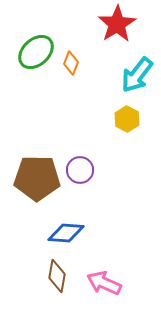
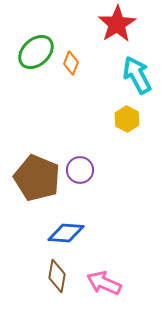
cyan arrow: rotated 114 degrees clockwise
brown pentagon: rotated 21 degrees clockwise
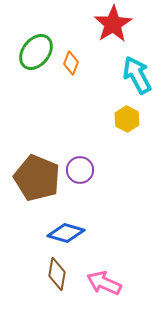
red star: moved 4 px left
green ellipse: rotated 9 degrees counterclockwise
blue diamond: rotated 12 degrees clockwise
brown diamond: moved 2 px up
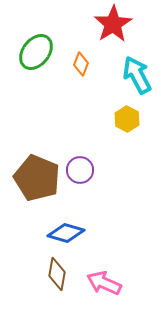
orange diamond: moved 10 px right, 1 px down
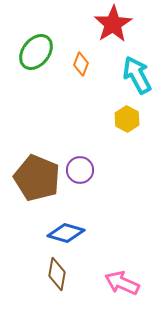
pink arrow: moved 18 px right
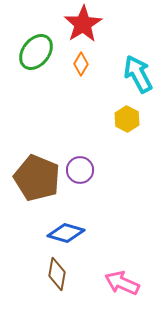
red star: moved 30 px left
orange diamond: rotated 10 degrees clockwise
cyan arrow: moved 1 px right, 1 px up
